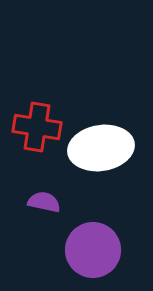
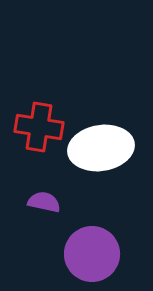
red cross: moved 2 px right
purple circle: moved 1 px left, 4 px down
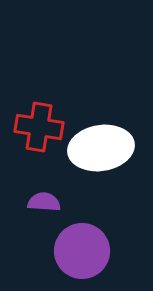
purple semicircle: rotated 8 degrees counterclockwise
purple circle: moved 10 px left, 3 px up
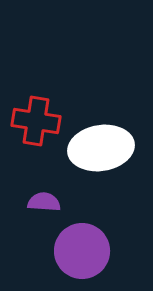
red cross: moved 3 px left, 6 px up
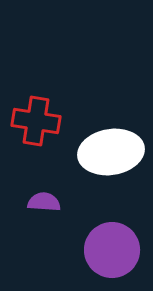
white ellipse: moved 10 px right, 4 px down
purple circle: moved 30 px right, 1 px up
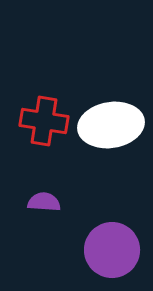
red cross: moved 8 px right
white ellipse: moved 27 px up
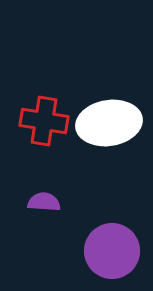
white ellipse: moved 2 px left, 2 px up
purple circle: moved 1 px down
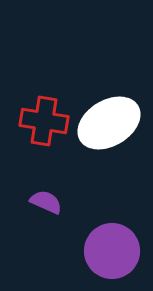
white ellipse: rotated 22 degrees counterclockwise
purple semicircle: moved 2 px right; rotated 20 degrees clockwise
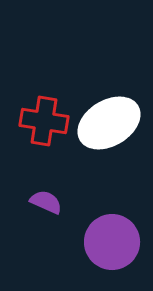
purple circle: moved 9 px up
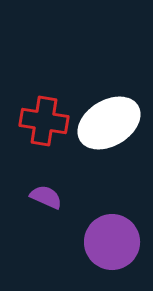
purple semicircle: moved 5 px up
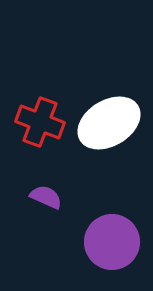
red cross: moved 4 px left, 1 px down; rotated 12 degrees clockwise
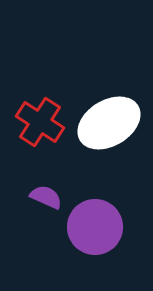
red cross: rotated 12 degrees clockwise
purple circle: moved 17 px left, 15 px up
